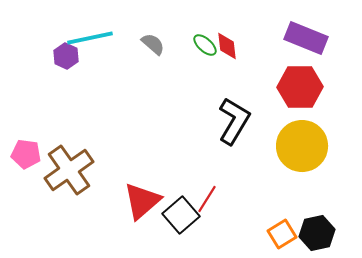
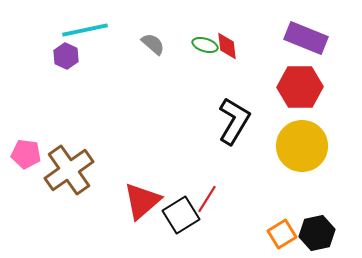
cyan line: moved 5 px left, 8 px up
green ellipse: rotated 25 degrees counterclockwise
black square: rotated 9 degrees clockwise
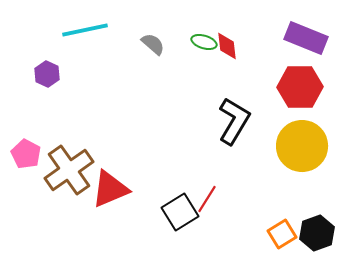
green ellipse: moved 1 px left, 3 px up
purple hexagon: moved 19 px left, 18 px down
pink pentagon: rotated 20 degrees clockwise
red triangle: moved 32 px left, 12 px up; rotated 18 degrees clockwise
black square: moved 1 px left, 3 px up
black hexagon: rotated 8 degrees counterclockwise
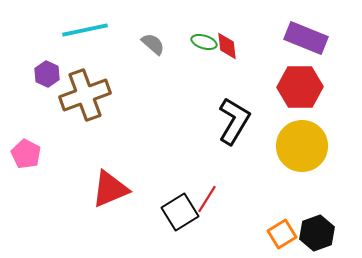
brown cross: moved 16 px right, 75 px up; rotated 15 degrees clockwise
